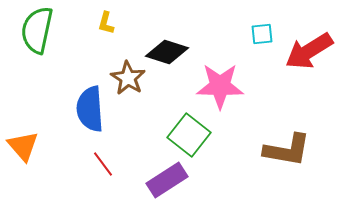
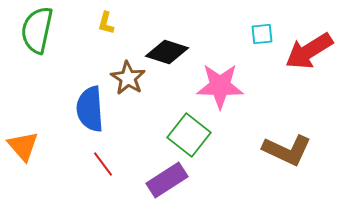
brown L-shape: rotated 15 degrees clockwise
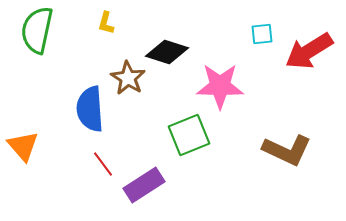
green square: rotated 30 degrees clockwise
purple rectangle: moved 23 px left, 5 px down
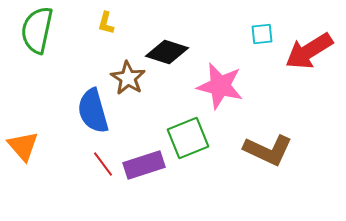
pink star: rotated 12 degrees clockwise
blue semicircle: moved 3 px right, 2 px down; rotated 12 degrees counterclockwise
green square: moved 1 px left, 3 px down
brown L-shape: moved 19 px left
purple rectangle: moved 20 px up; rotated 15 degrees clockwise
